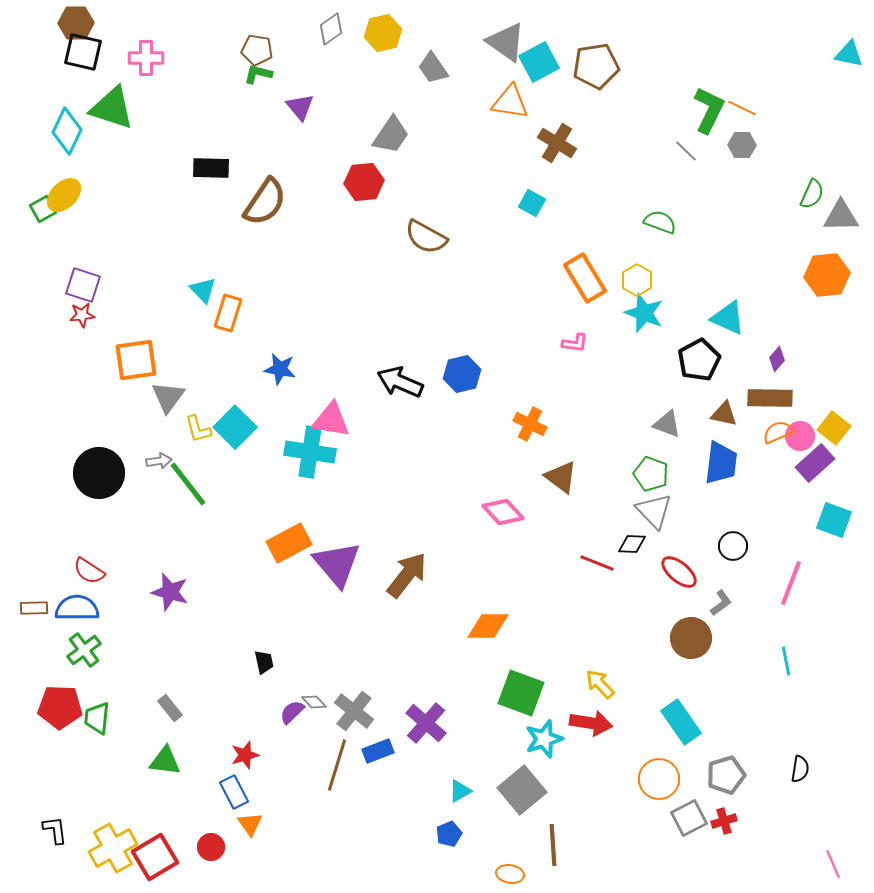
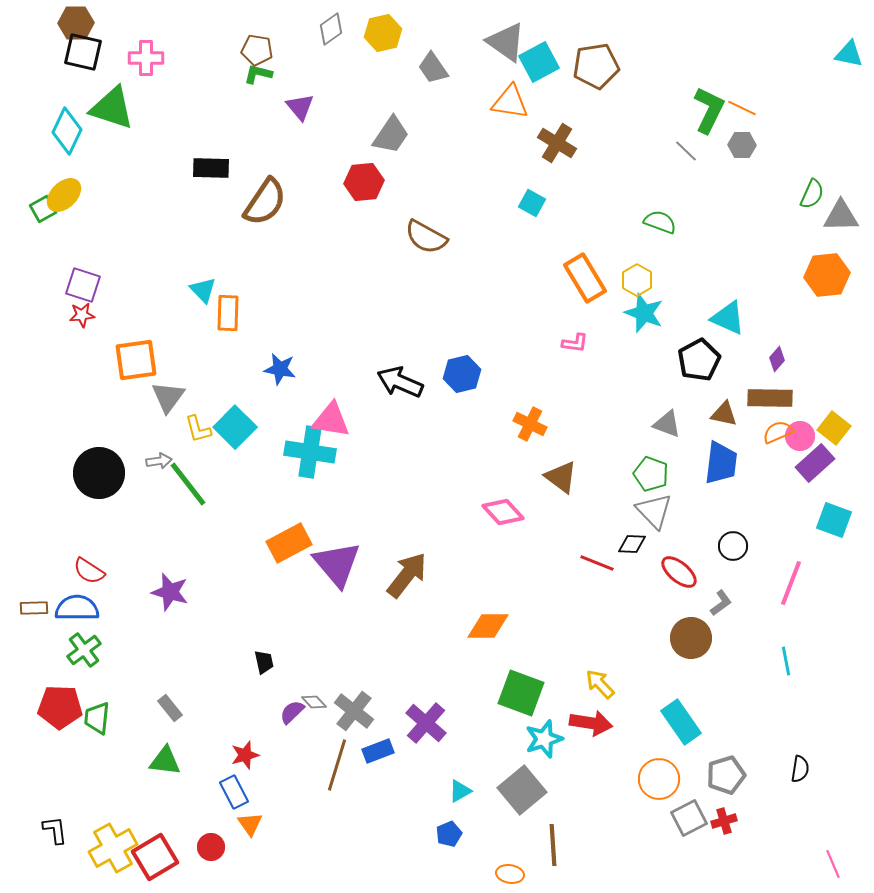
orange rectangle at (228, 313): rotated 15 degrees counterclockwise
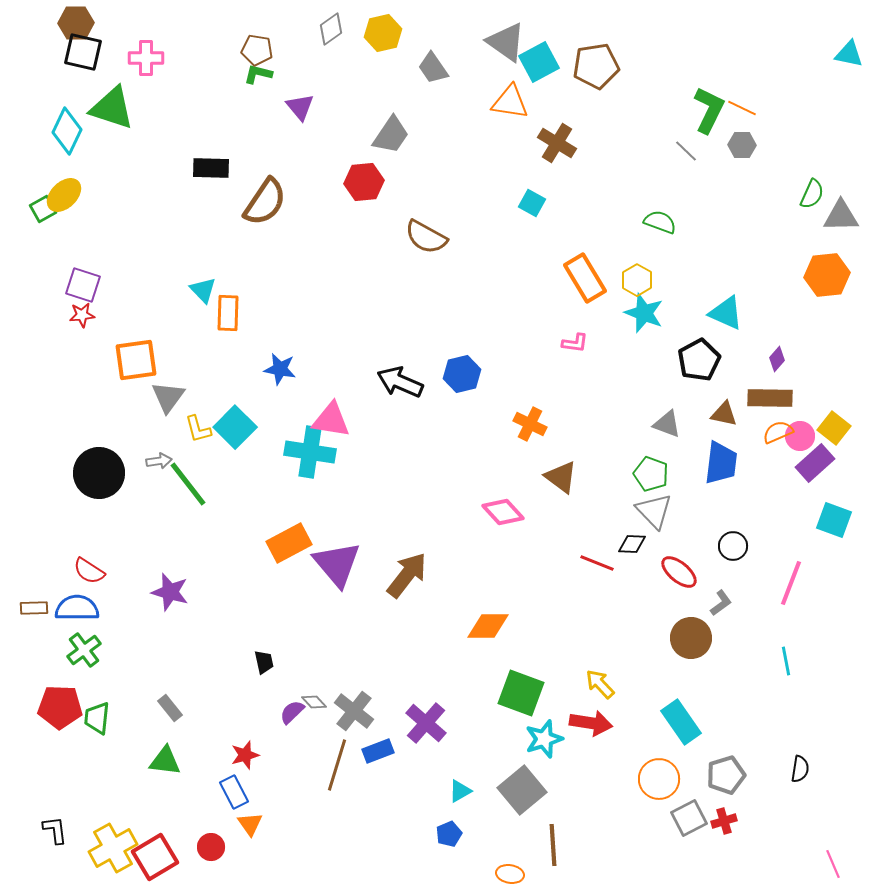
cyan triangle at (728, 318): moved 2 px left, 5 px up
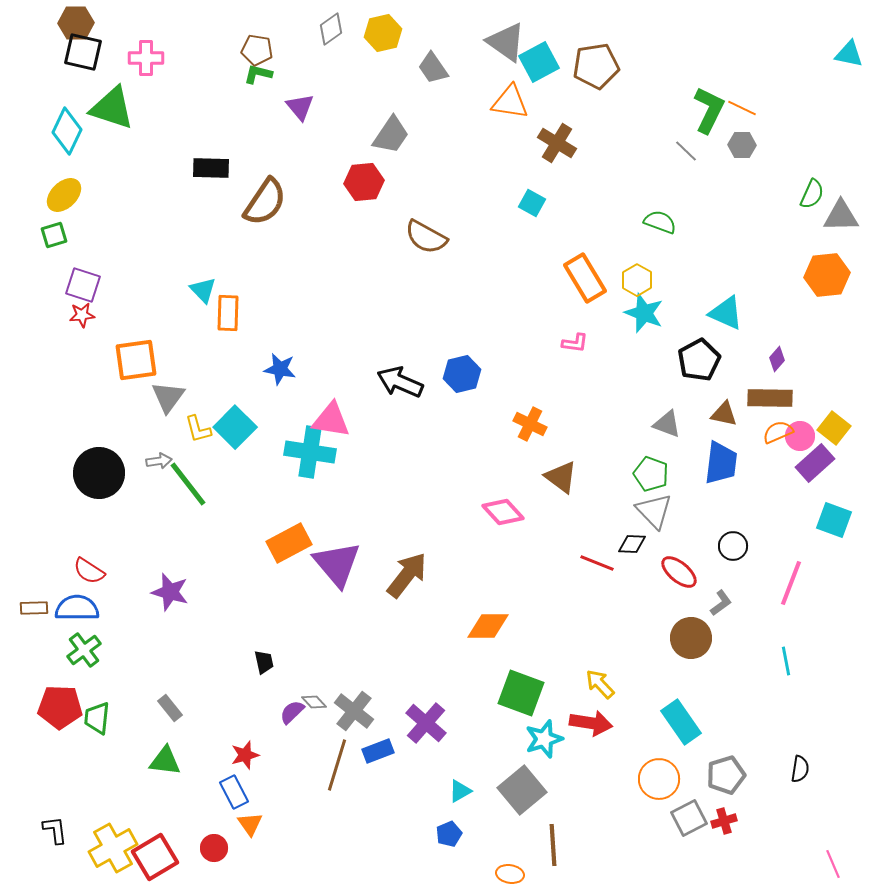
green square at (43, 209): moved 11 px right, 26 px down; rotated 12 degrees clockwise
red circle at (211, 847): moved 3 px right, 1 px down
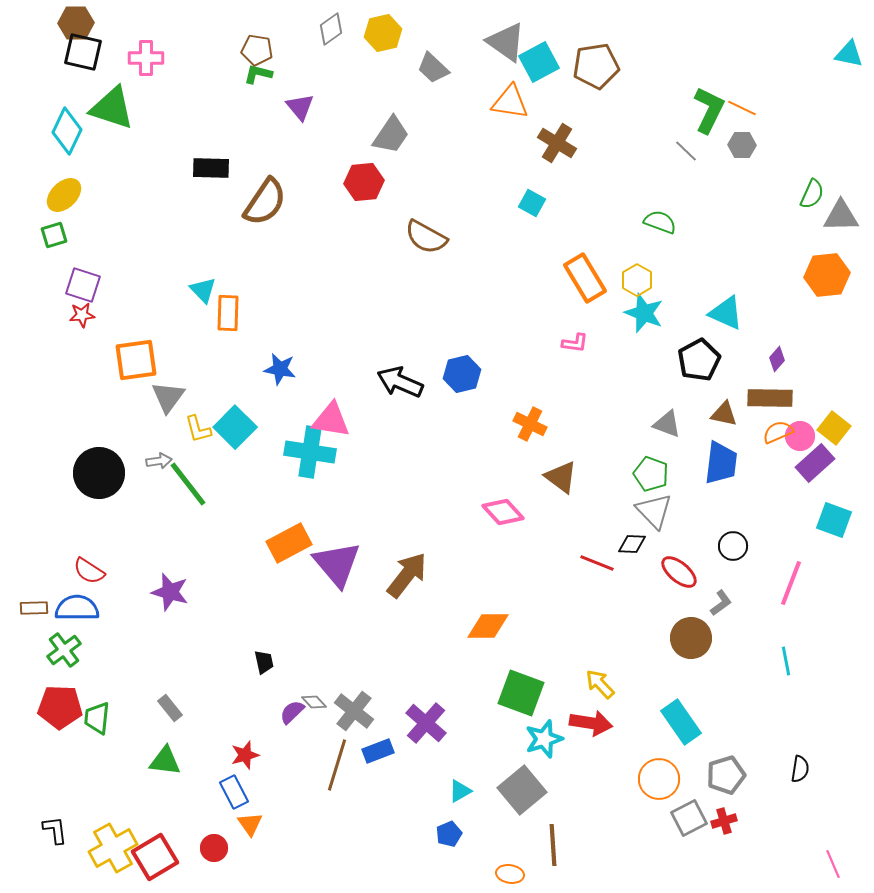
gray trapezoid at (433, 68): rotated 12 degrees counterclockwise
green cross at (84, 650): moved 20 px left
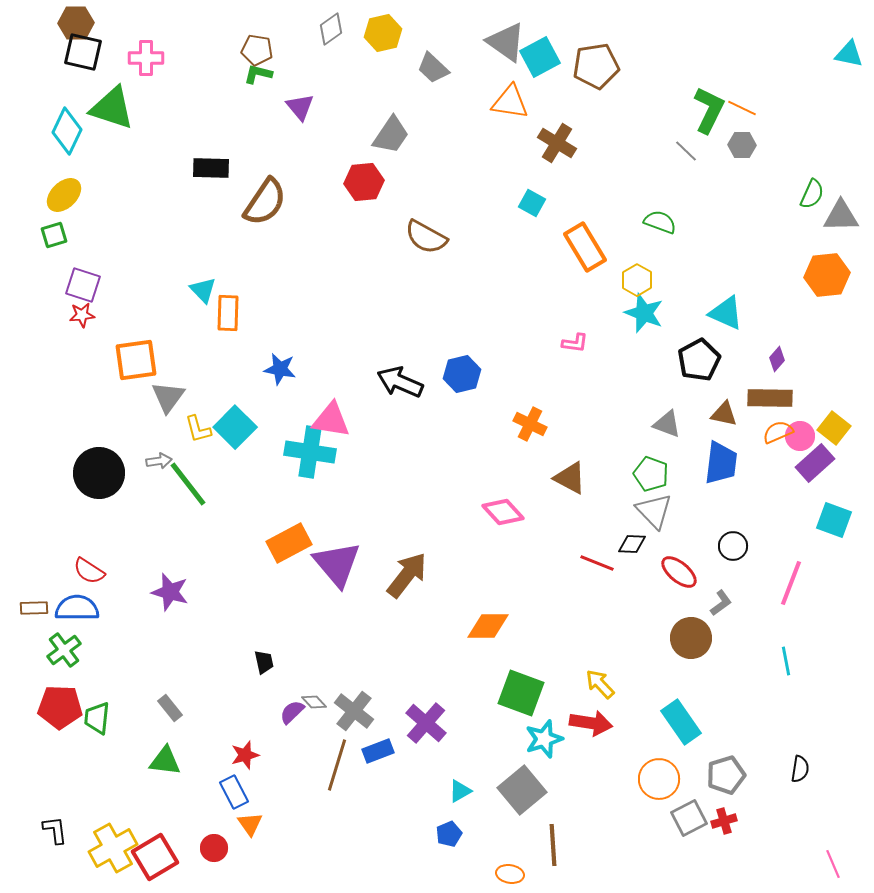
cyan square at (539, 62): moved 1 px right, 5 px up
orange rectangle at (585, 278): moved 31 px up
brown triangle at (561, 477): moved 9 px right, 1 px down; rotated 9 degrees counterclockwise
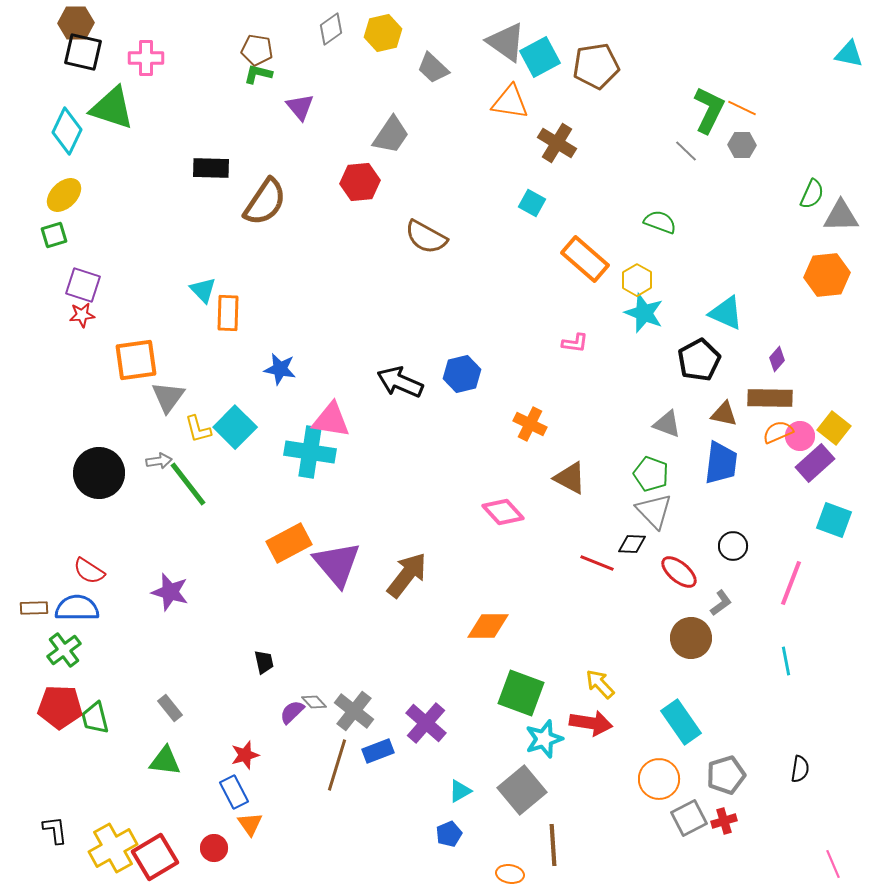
red hexagon at (364, 182): moved 4 px left
orange rectangle at (585, 247): moved 12 px down; rotated 18 degrees counterclockwise
green trapezoid at (97, 718): moved 2 px left; rotated 20 degrees counterclockwise
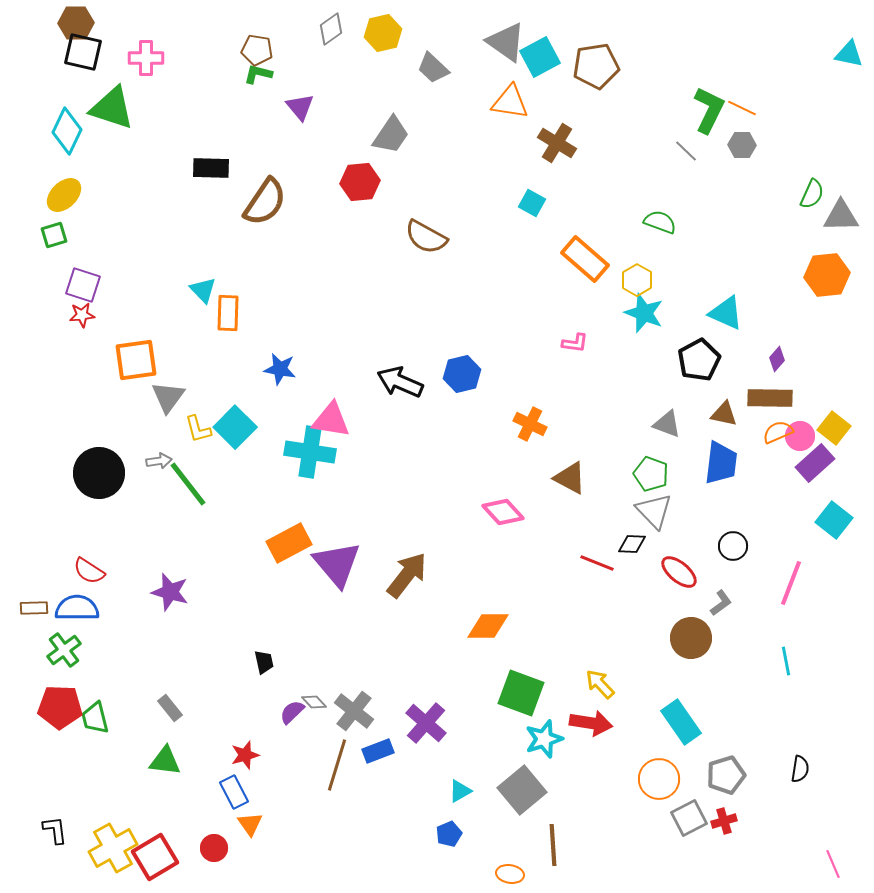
cyan square at (834, 520): rotated 18 degrees clockwise
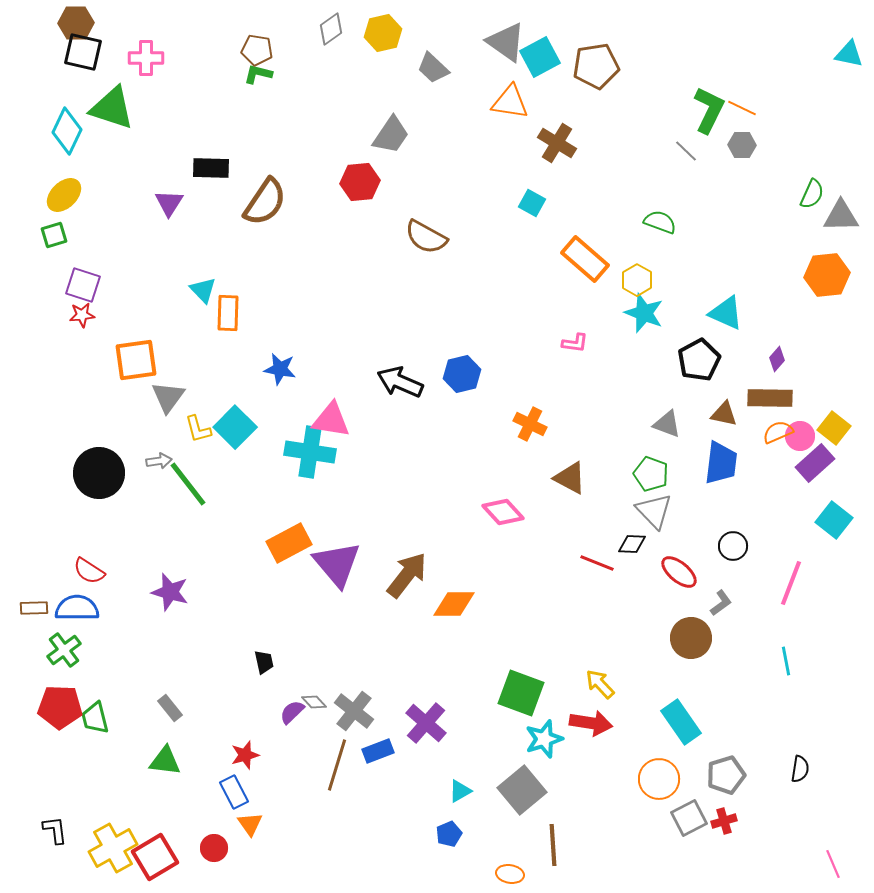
purple triangle at (300, 107): moved 131 px left, 96 px down; rotated 12 degrees clockwise
orange diamond at (488, 626): moved 34 px left, 22 px up
